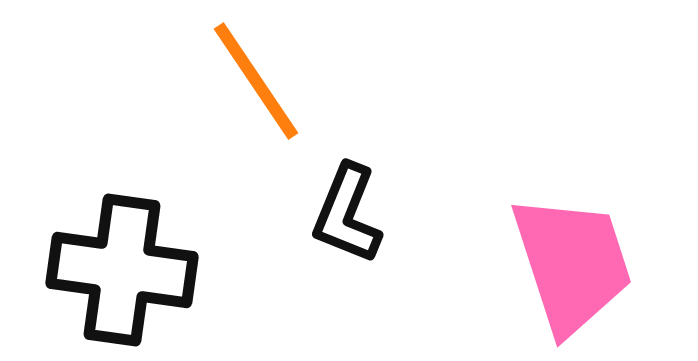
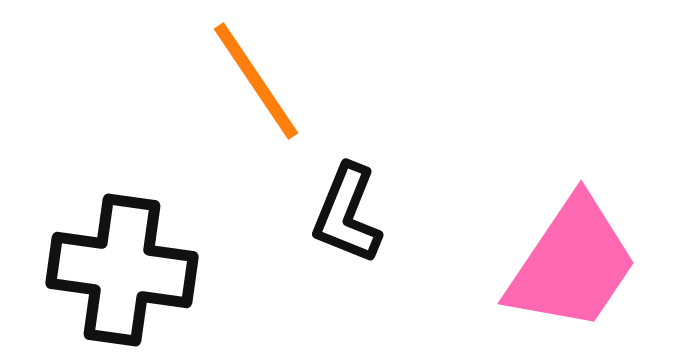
pink trapezoid: rotated 52 degrees clockwise
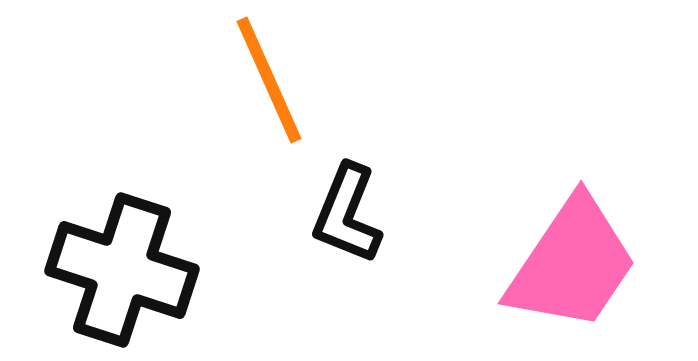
orange line: moved 13 px right, 1 px up; rotated 10 degrees clockwise
black cross: rotated 10 degrees clockwise
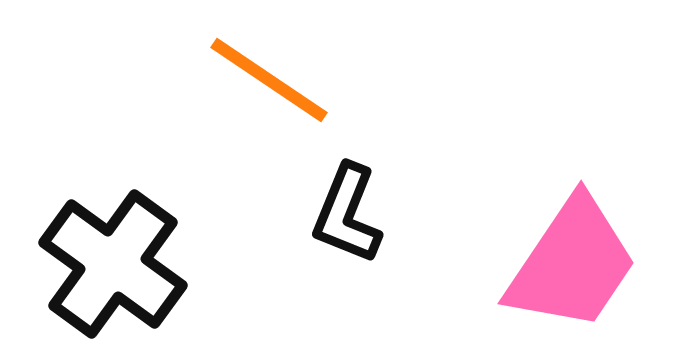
orange line: rotated 32 degrees counterclockwise
black cross: moved 9 px left, 6 px up; rotated 18 degrees clockwise
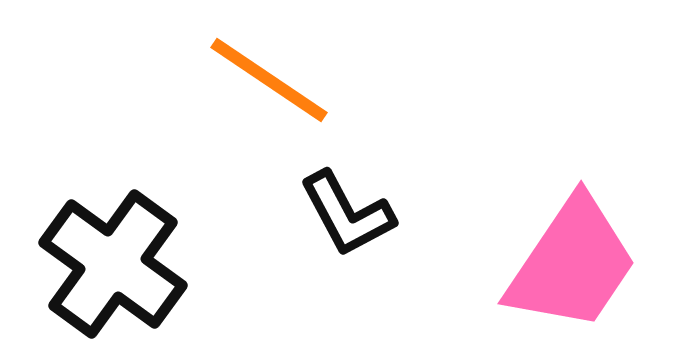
black L-shape: rotated 50 degrees counterclockwise
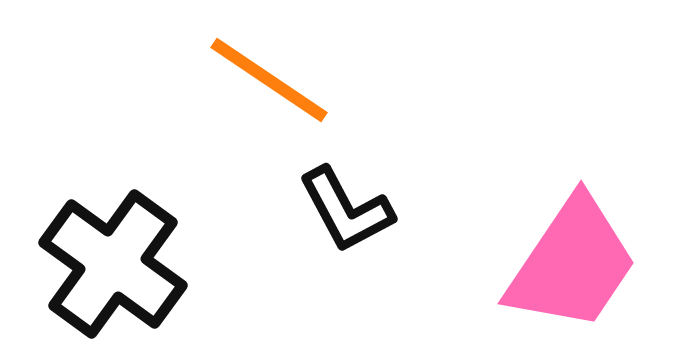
black L-shape: moved 1 px left, 4 px up
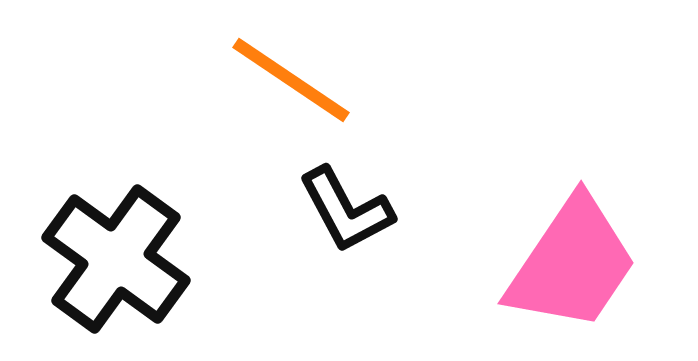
orange line: moved 22 px right
black cross: moved 3 px right, 5 px up
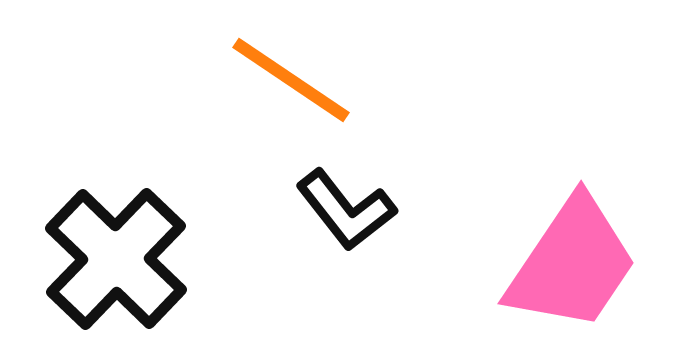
black L-shape: rotated 10 degrees counterclockwise
black cross: rotated 8 degrees clockwise
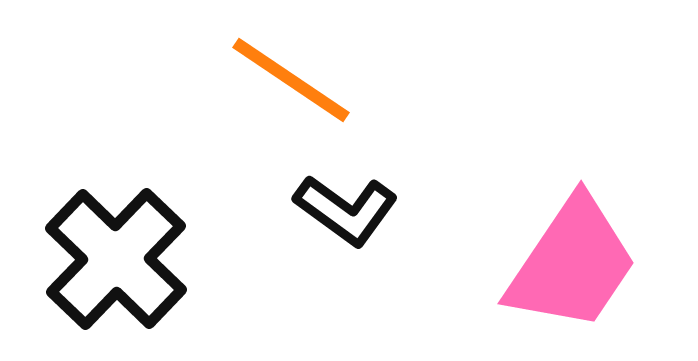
black L-shape: rotated 16 degrees counterclockwise
